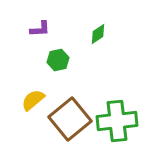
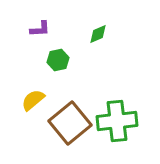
green diamond: rotated 10 degrees clockwise
brown square: moved 4 px down
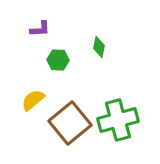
green diamond: moved 1 px right, 13 px down; rotated 55 degrees counterclockwise
green hexagon: rotated 15 degrees clockwise
green cross: moved 1 px right, 1 px up; rotated 9 degrees counterclockwise
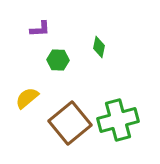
yellow semicircle: moved 6 px left, 2 px up
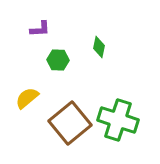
green cross: rotated 33 degrees clockwise
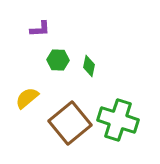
green diamond: moved 10 px left, 19 px down
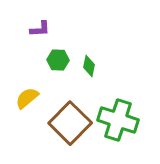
brown square: rotated 6 degrees counterclockwise
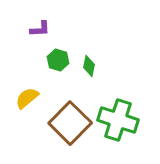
green hexagon: rotated 15 degrees clockwise
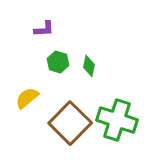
purple L-shape: moved 4 px right
green hexagon: moved 2 px down
green cross: moved 1 px left
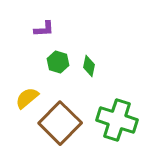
brown square: moved 10 px left
